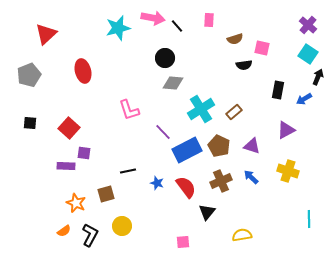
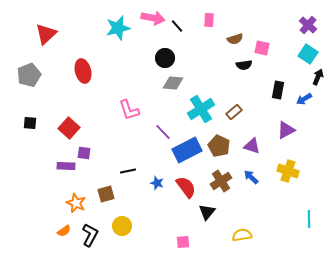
brown cross at (221, 181): rotated 10 degrees counterclockwise
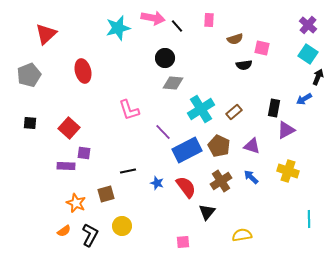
black rectangle at (278, 90): moved 4 px left, 18 px down
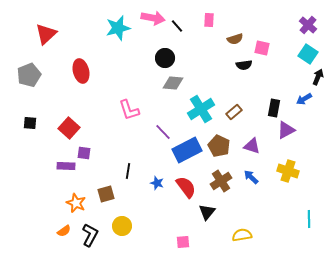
red ellipse at (83, 71): moved 2 px left
black line at (128, 171): rotated 70 degrees counterclockwise
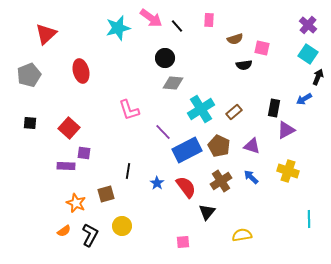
pink arrow at (153, 18): moved 2 px left; rotated 25 degrees clockwise
blue star at (157, 183): rotated 16 degrees clockwise
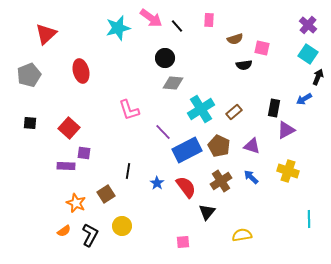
brown square at (106, 194): rotated 18 degrees counterclockwise
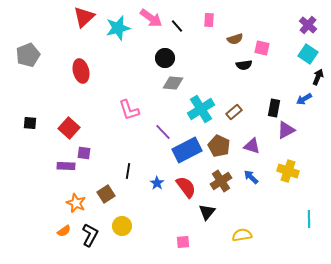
red triangle at (46, 34): moved 38 px right, 17 px up
gray pentagon at (29, 75): moved 1 px left, 20 px up
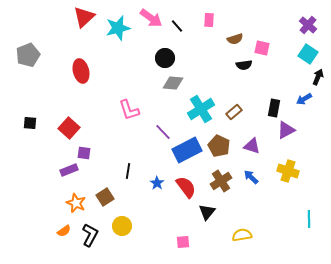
purple rectangle at (66, 166): moved 3 px right, 4 px down; rotated 24 degrees counterclockwise
brown square at (106, 194): moved 1 px left, 3 px down
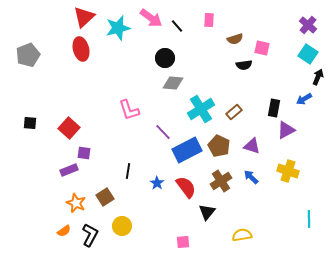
red ellipse at (81, 71): moved 22 px up
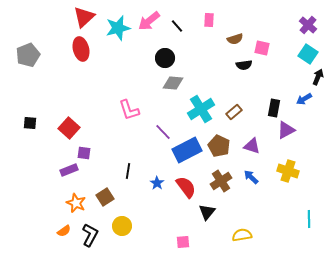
pink arrow at (151, 18): moved 2 px left, 3 px down; rotated 105 degrees clockwise
